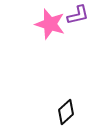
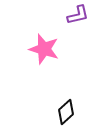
pink star: moved 6 px left, 25 px down
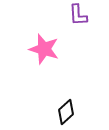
purple L-shape: rotated 100 degrees clockwise
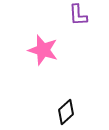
pink star: moved 1 px left, 1 px down
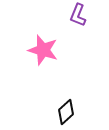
purple L-shape: rotated 25 degrees clockwise
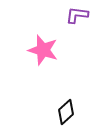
purple L-shape: moved 1 px left; rotated 75 degrees clockwise
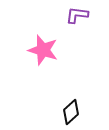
black diamond: moved 5 px right
